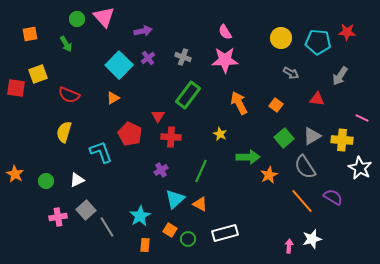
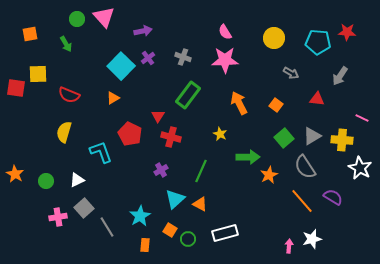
yellow circle at (281, 38): moved 7 px left
cyan square at (119, 65): moved 2 px right, 1 px down
yellow square at (38, 74): rotated 18 degrees clockwise
red cross at (171, 137): rotated 12 degrees clockwise
gray square at (86, 210): moved 2 px left, 2 px up
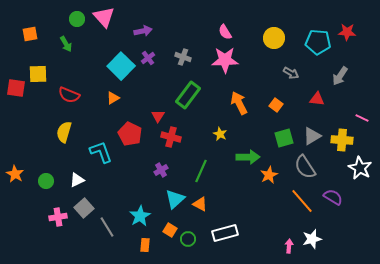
green square at (284, 138): rotated 24 degrees clockwise
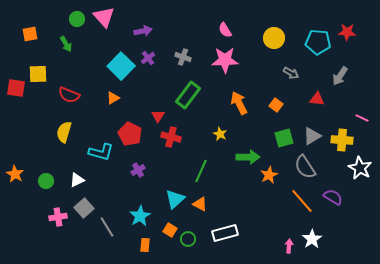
pink semicircle at (225, 32): moved 2 px up
cyan L-shape at (101, 152): rotated 125 degrees clockwise
purple cross at (161, 170): moved 23 px left
white star at (312, 239): rotated 18 degrees counterclockwise
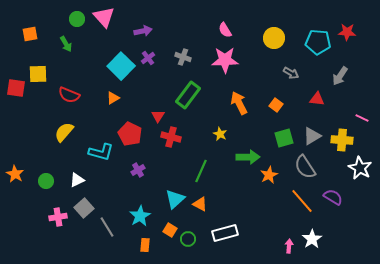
yellow semicircle at (64, 132): rotated 25 degrees clockwise
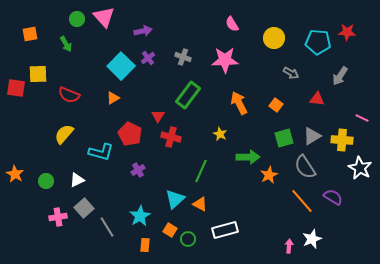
pink semicircle at (225, 30): moved 7 px right, 6 px up
yellow semicircle at (64, 132): moved 2 px down
white rectangle at (225, 233): moved 3 px up
white star at (312, 239): rotated 12 degrees clockwise
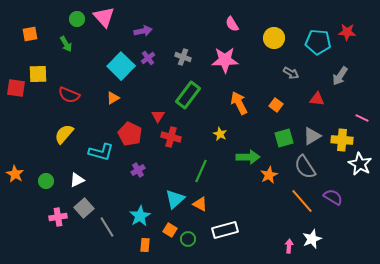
white star at (360, 168): moved 4 px up
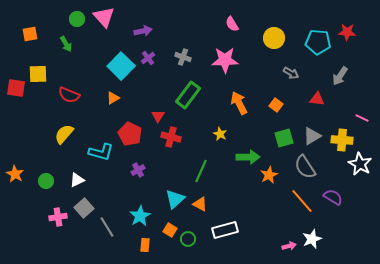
pink arrow at (289, 246): rotated 72 degrees clockwise
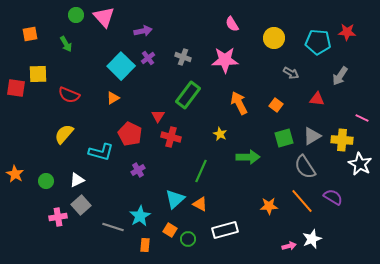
green circle at (77, 19): moved 1 px left, 4 px up
orange star at (269, 175): moved 31 px down; rotated 24 degrees clockwise
gray square at (84, 208): moved 3 px left, 3 px up
gray line at (107, 227): moved 6 px right; rotated 40 degrees counterclockwise
